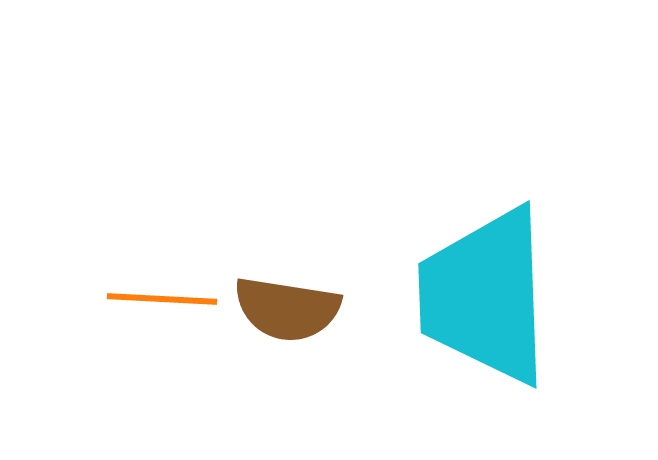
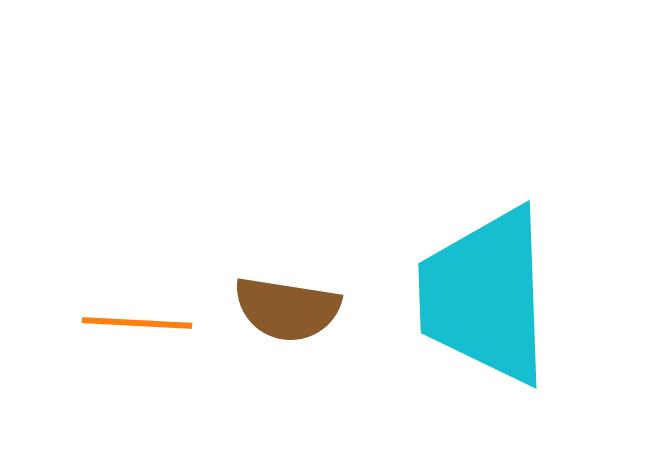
orange line: moved 25 px left, 24 px down
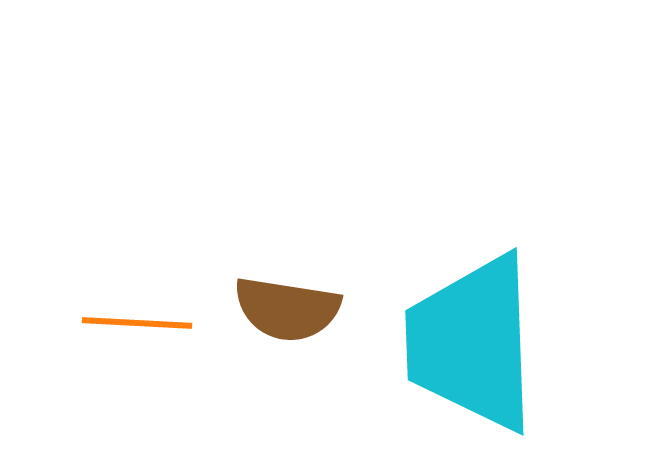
cyan trapezoid: moved 13 px left, 47 px down
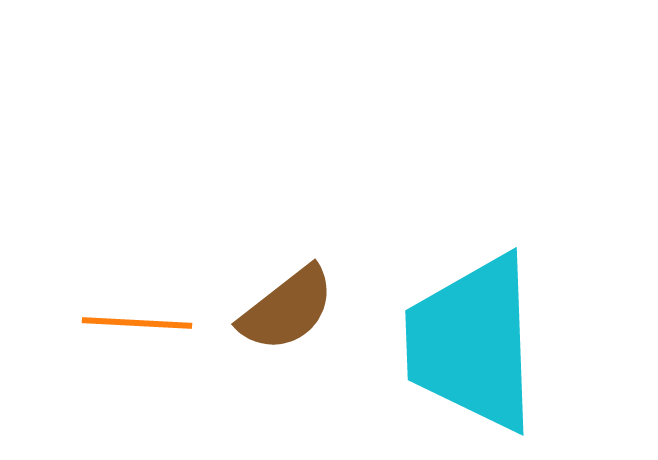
brown semicircle: rotated 47 degrees counterclockwise
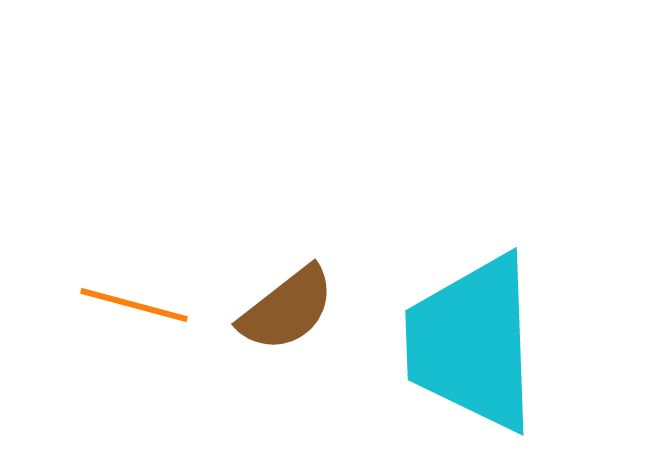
orange line: moved 3 px left, 18 px up; rotated 12 degrees clockwise
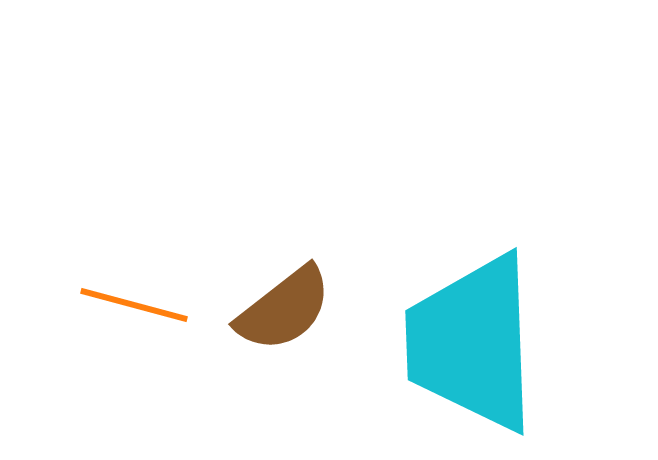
brown semicircle: moved 3 px left
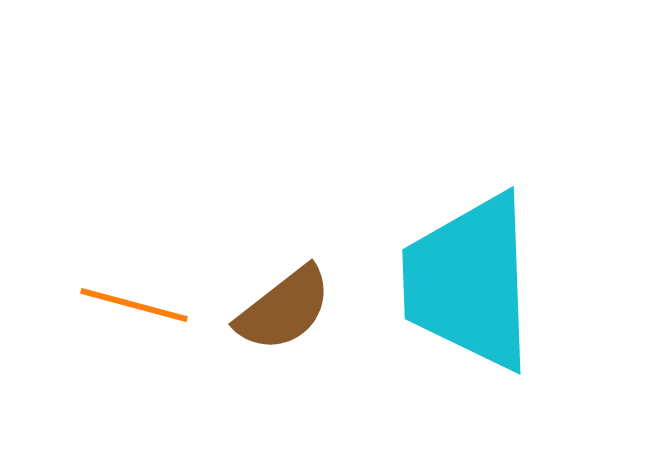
cyan trapezoid: moved 3 px left, 61 px up
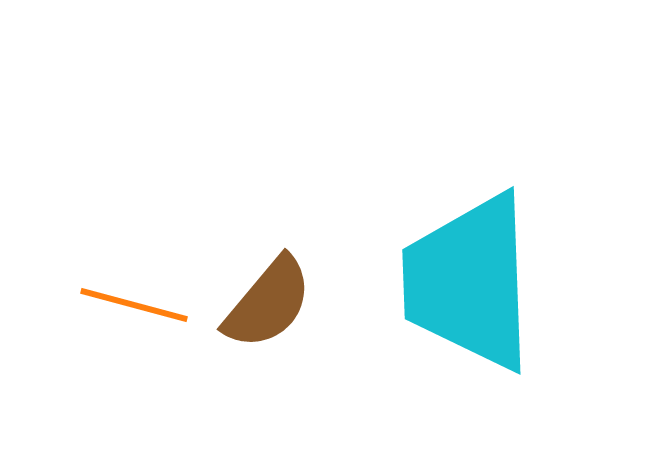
brown semicircle: moved 16 px left, 6 px up; rotated 12 degrees counterclockwise
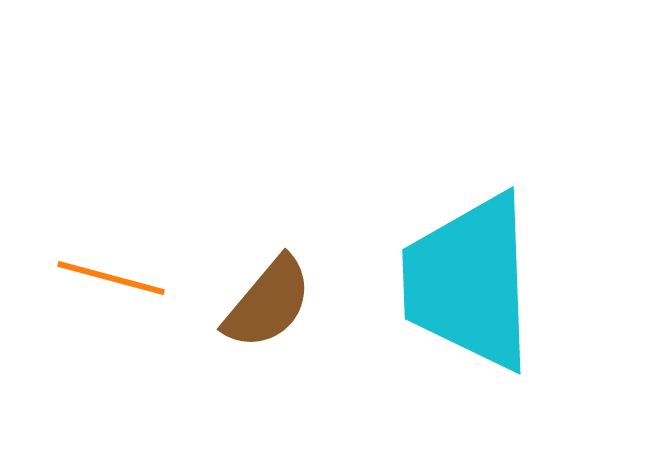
orange line: moved 23 px left, 27 px up
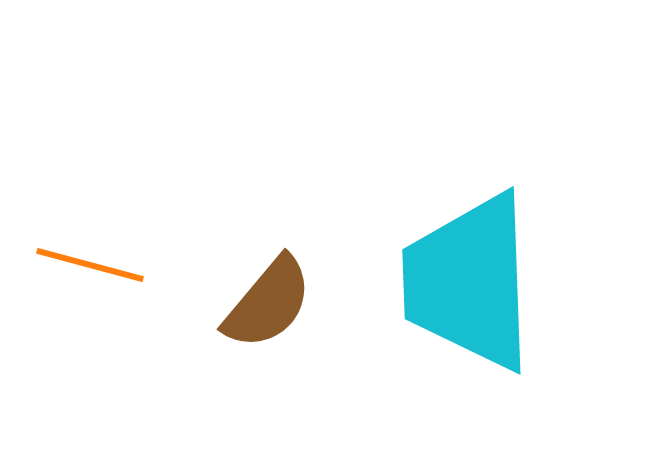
orange line: moved 21 px left, 13 px up
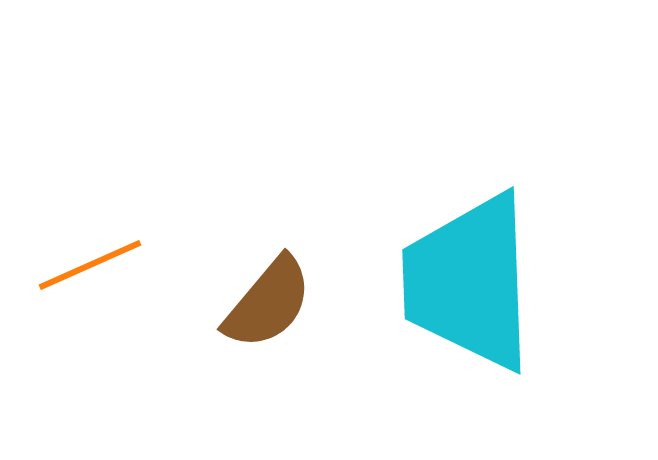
orange line: rotated 39 degrees counterclockwise
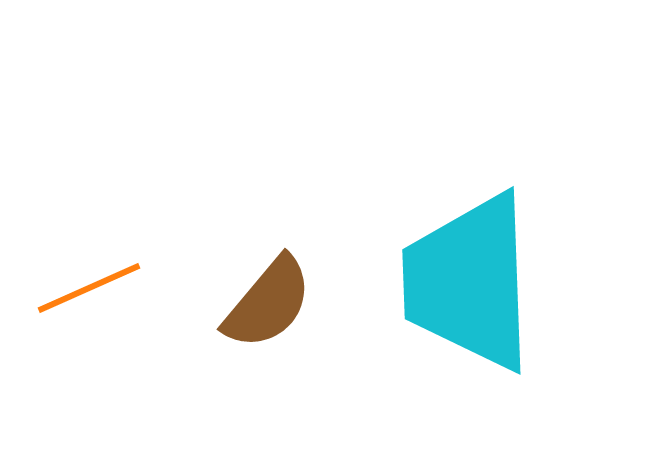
orange line: moved 1 px left, 23 px down
